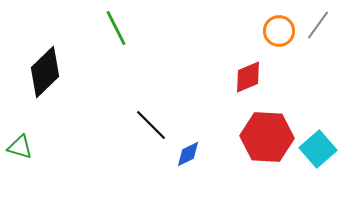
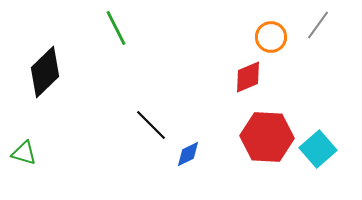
orange circle: moved 8 px left, 6 px down
green triangle: moved 4 px right, 6 px down
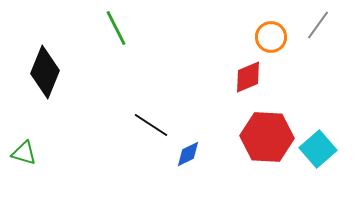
black diamond: rotated 24 degrees counterclockwise
black line: rotated 12 degrees counterclockwise
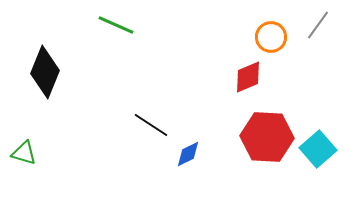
green line: moved 3 px up; rotated 39 degrees counterclockwise
